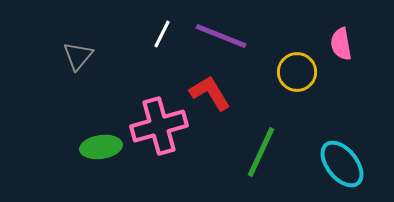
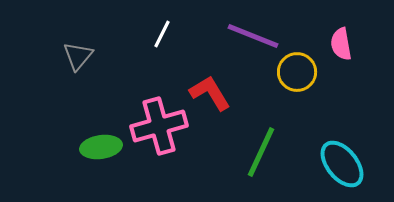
purple line: moved 32 px right
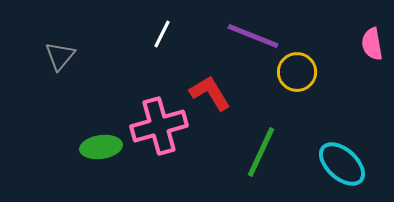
pink semicircle: moved 31 px right
gray triangle: moved 18 px left
cyan ellipse: rotated 9 degrees counterclockwise
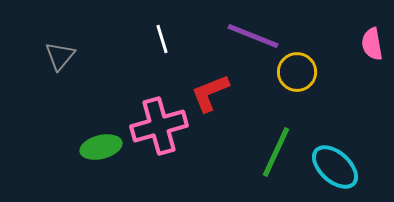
white line: moved 5 px down; rotated 44 degrees counterclockwise
red L-shape: rotated 81 degrees counterclockwise
green ellipse: rotated 6 degrees counterclockwise
green line: moved 15 px right
cyan ellipse: moved 7 px left, 3 px down
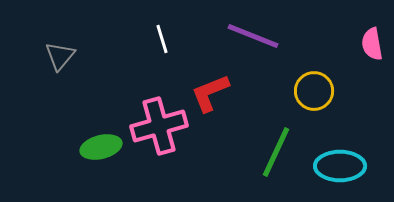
yellow circle: moved 17 px right, 19 px down
cyan ellipse: moved 5 px right, 1 px up; rotated 42 degrees counterclockwise
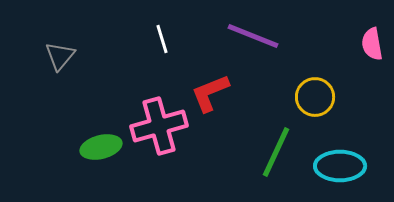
yellow circle: moved 1 px right, 6 px down
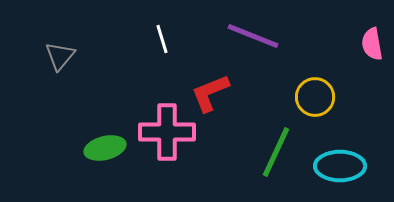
pink cross: moved 8 px right, 6 px down; rotated 16 degrees clockwise
green ellipse: moved 4 px right, 1 px down
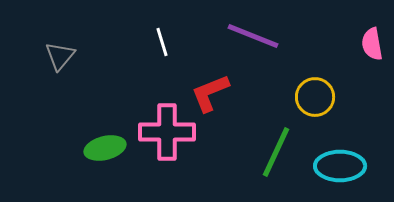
white line: moved 3 px down
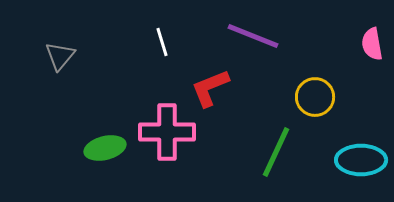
red L-shape: moved 5 px up
cyan ellipse: moved 21 px right, 6 px up
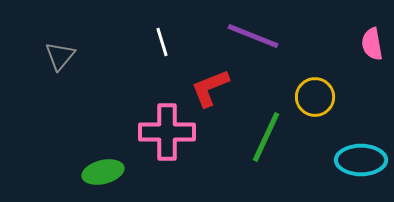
green ellipse: moved 2 px left, 24 px down
green line: moved 10 px left, 15 px up
